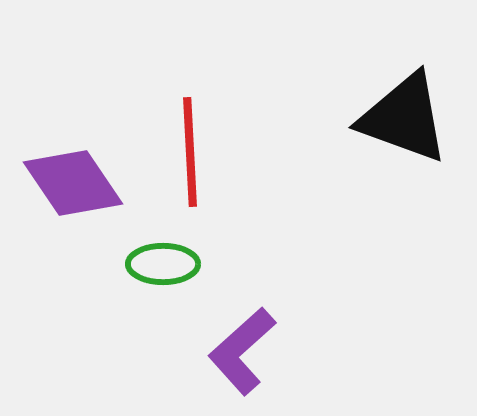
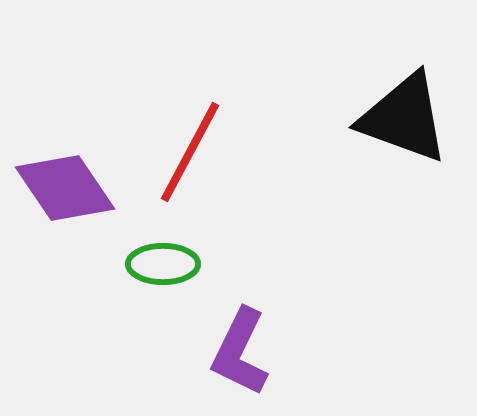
red line: rotated 31 degrees clockwise
purple diamond: moved 8 px left, 5 px down
purple L-shape: moved 2 px left, 1 px down; rotated 22 degrees counterclockwise
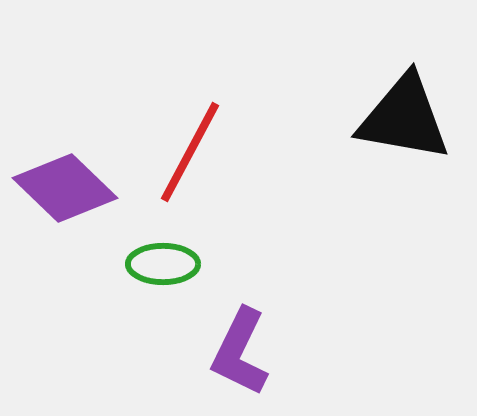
black triangle: rotated 10 degrees counterclockwise
purple diamond: rotated 12 degrees counterclockwise
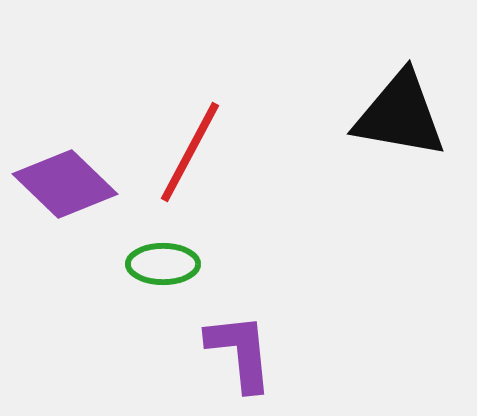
black triangle: moved 4 px left, 3 px up
purple diamond: moved 4 px up
purple L-shape: rotated 148 degrees clockwise
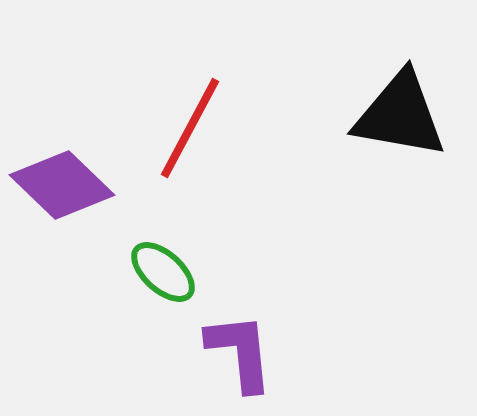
red line: moved 24 px up
purple diamond: moved 3 px left, 1 px down
green ellipse: moved 8 px down; rotated 42 degrees clockwise
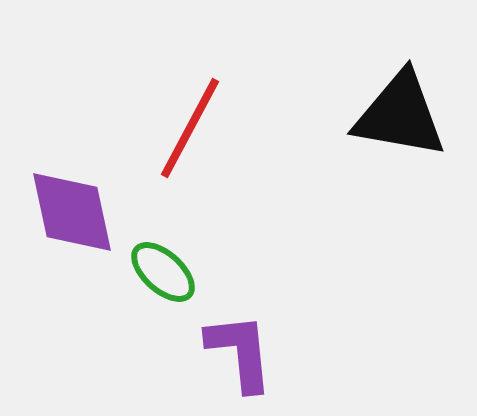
purple diamond: moved 10 px right, 27 px down; rotated 34 degrees clockwise
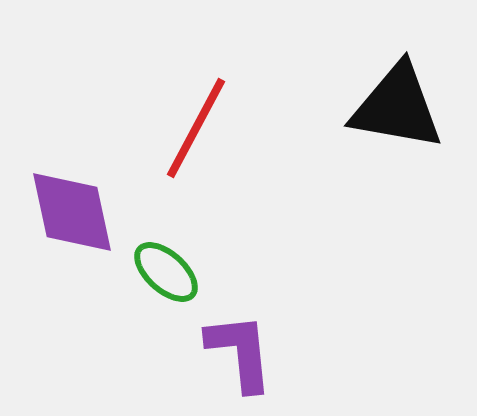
black triangle: moved 3 px left, 8 px up
red line: moved 6 px right
green ellipse: moved 3 px right
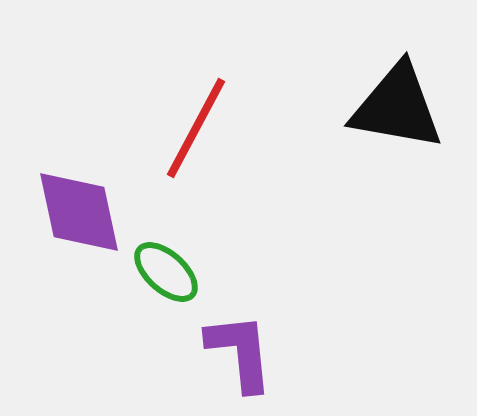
purple diamond: moved 7 px right
